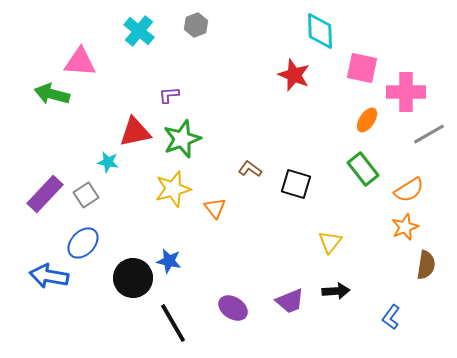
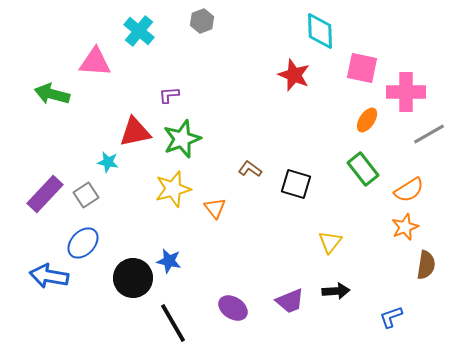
gray hexagon: moved 6 px right, 4 px up
pink triangle: moved 15 px right
blue L-shape: rotated 35 degrees clockwise
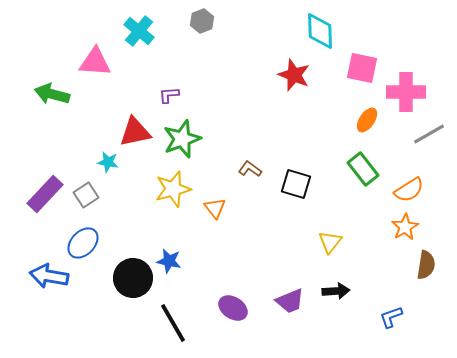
orange star: rotated 8 degrees counterclockwise
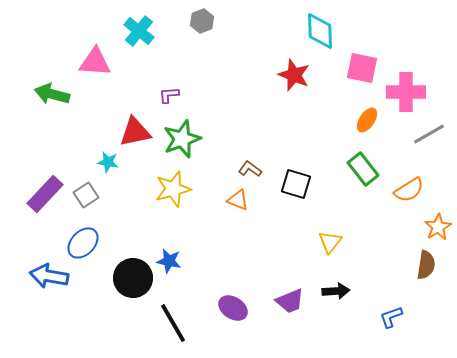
orange triangle: moved 23 px right, 8 px up; rotated 30 degrees counterclockwise
orange star: moved 33 px right
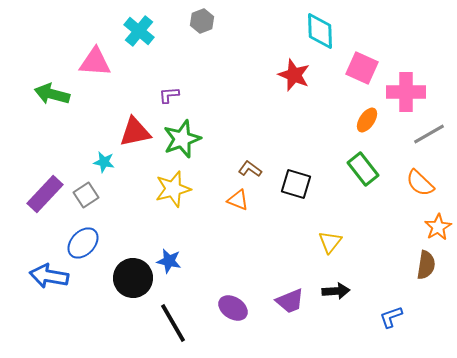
pink square: rotated 12 degrees clockwise
cyan star: moved 4 px left
orange semicircle: moved 11 px right, 7 px up; rotated 76 degrees clockwise
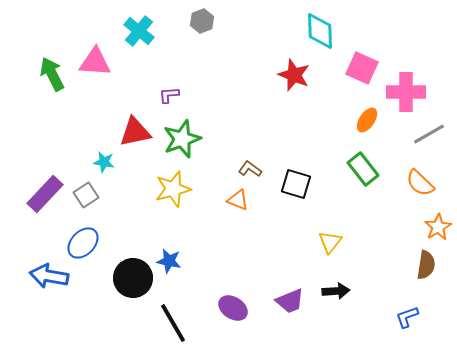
green arrow: moved 20 px up; rotated 48 degrees clockwise
blue L-shape: moved 16 px right
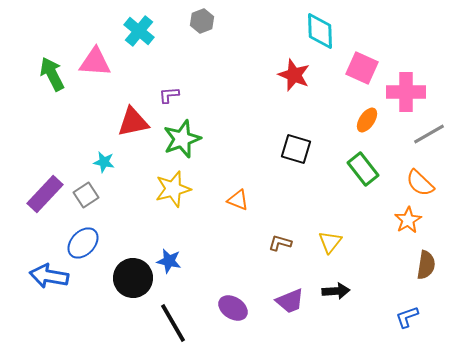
red triangle: moved 2 px left, 10 px up
brown L-shape: moved 30 px right, 74 px down; rotated 20 degrees counterclockwise
black square: moved 35 px up
orange star: moved 30 px left, 7 px up
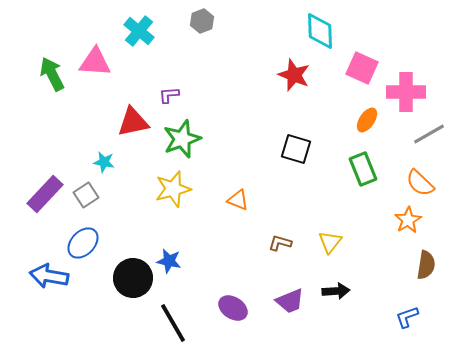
green rectangle: rotated 16 degrees clockwise
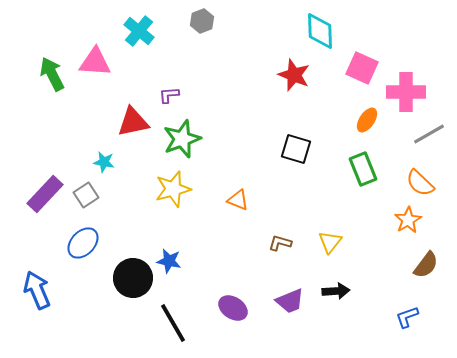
brown semicircle: rotated 28 degrees clockwise
blue arrow: moved 12 px left, 14 px down; rotated 57 degrees clockwise
